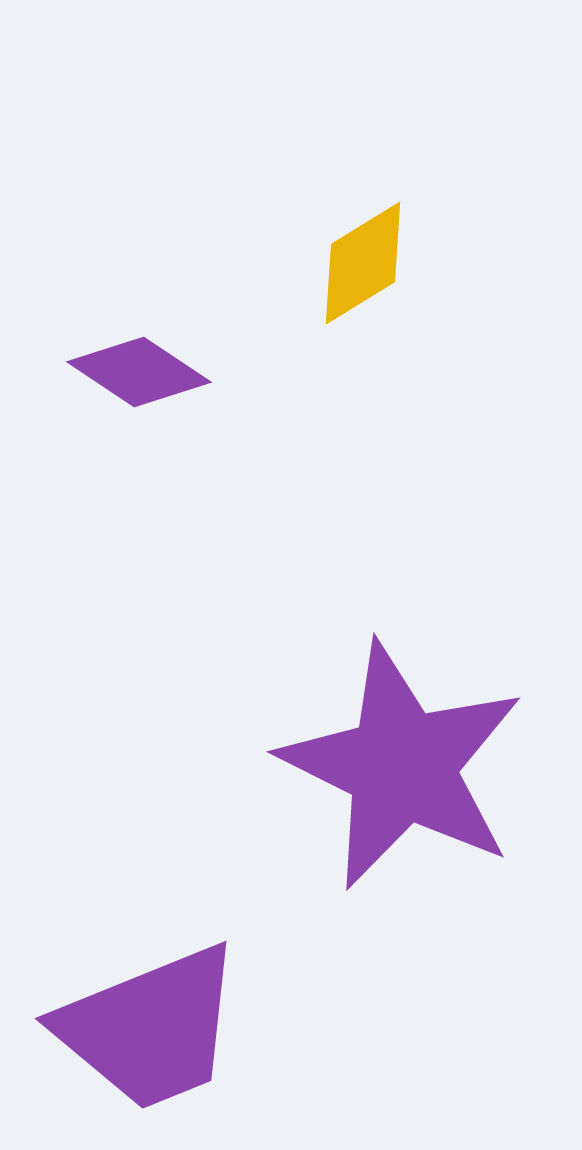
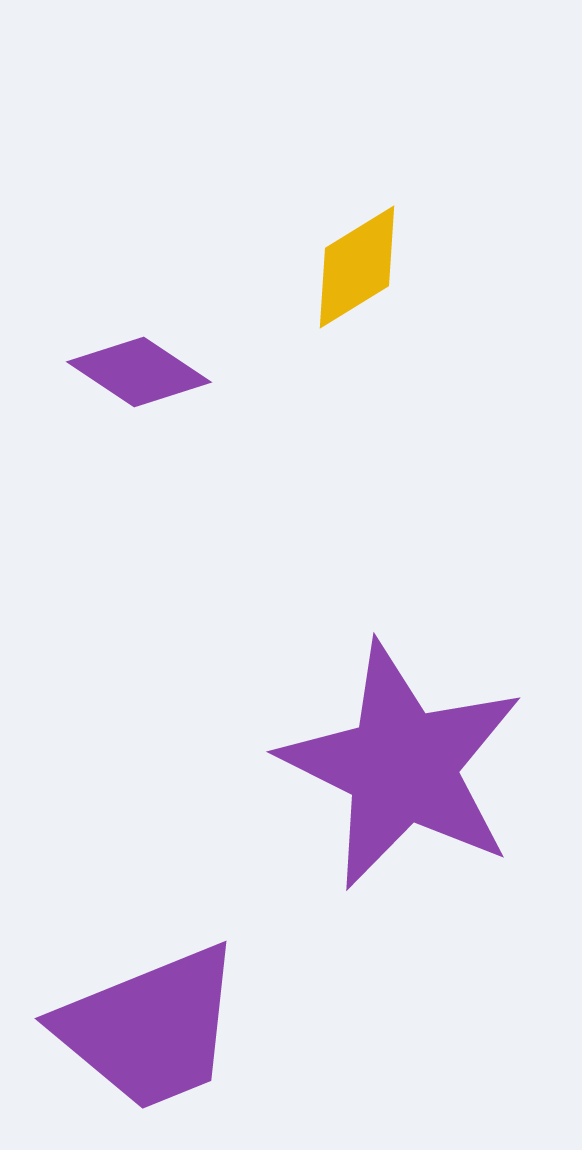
yellow diamond: moved 6 px left, 4 px down
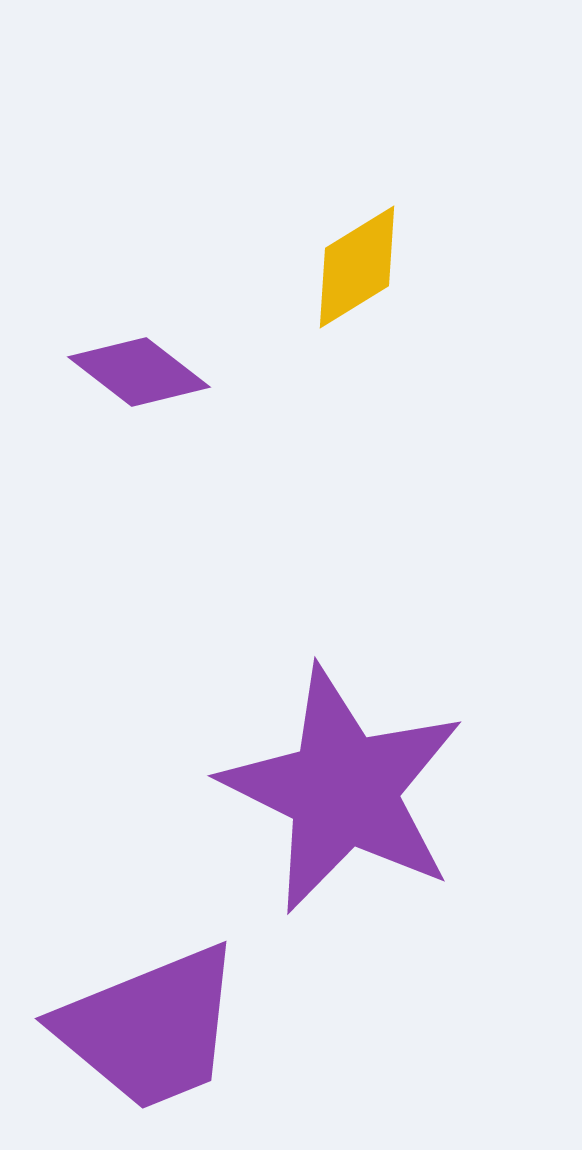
purple diamond: rotated 4 degrees clockwise
purple star: moved 59 px left, 24 px down
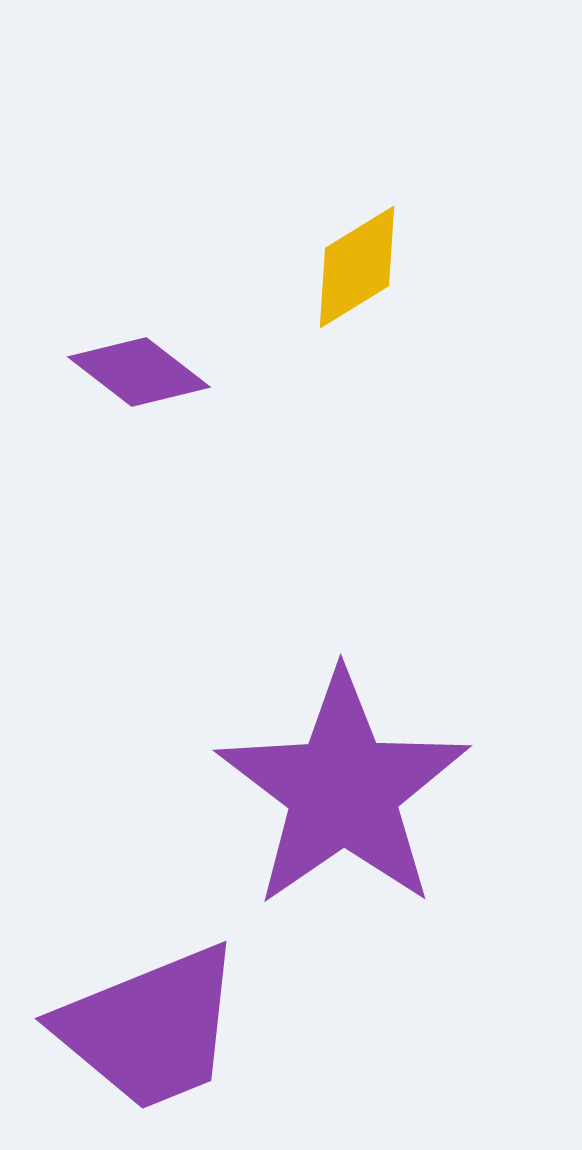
purple star: rotated 11 degrees clockwise
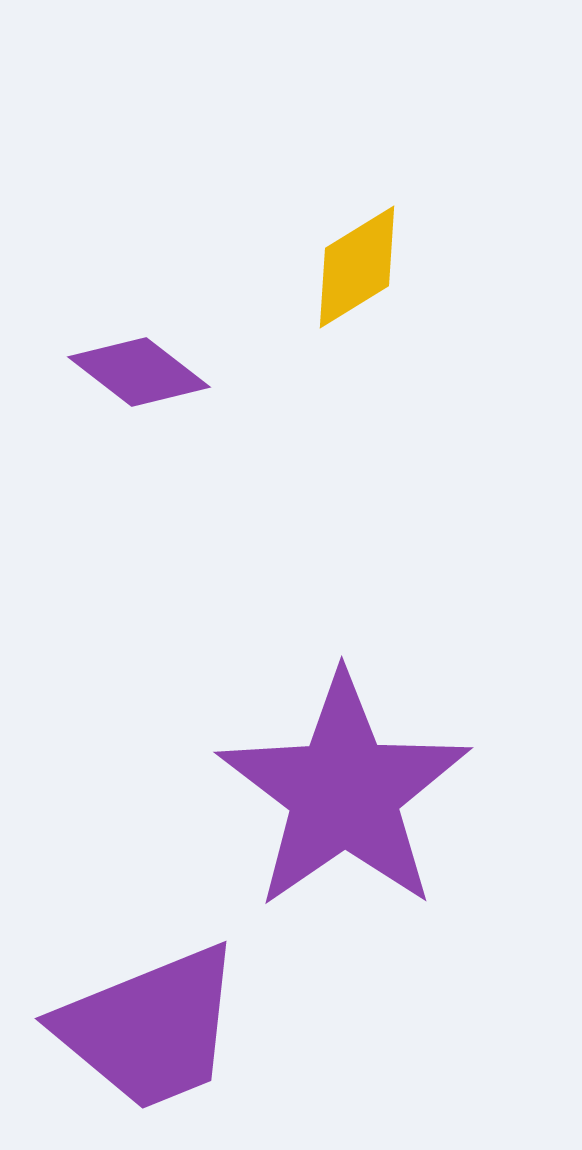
purple star: moved 1 px right, 2 px down
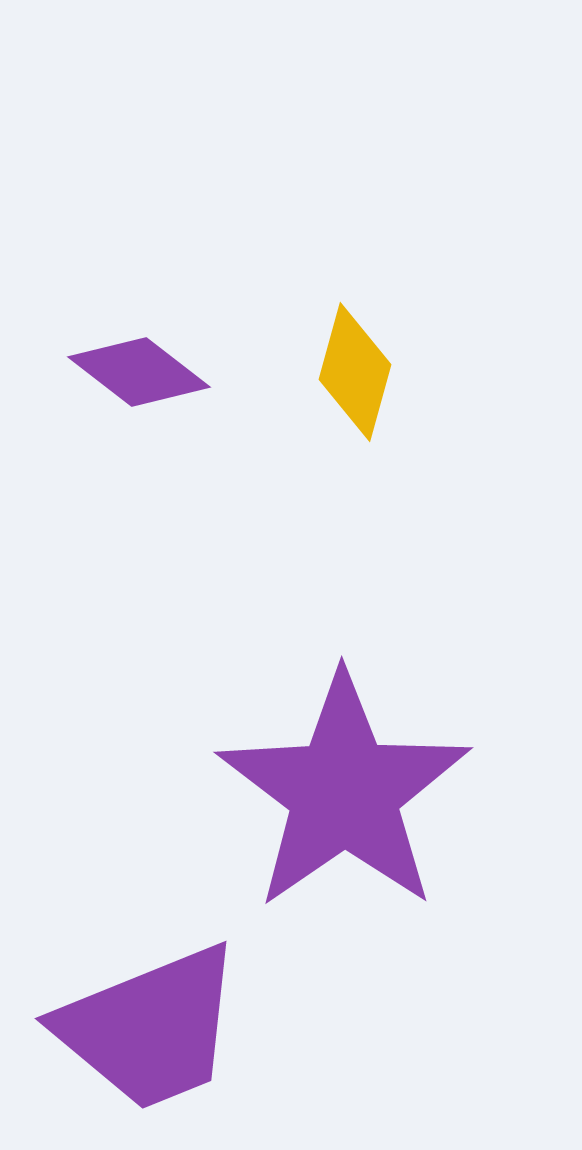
yellow diamond: moved 2 px left, 105 px down; rotated 43 degrees counterclockwise
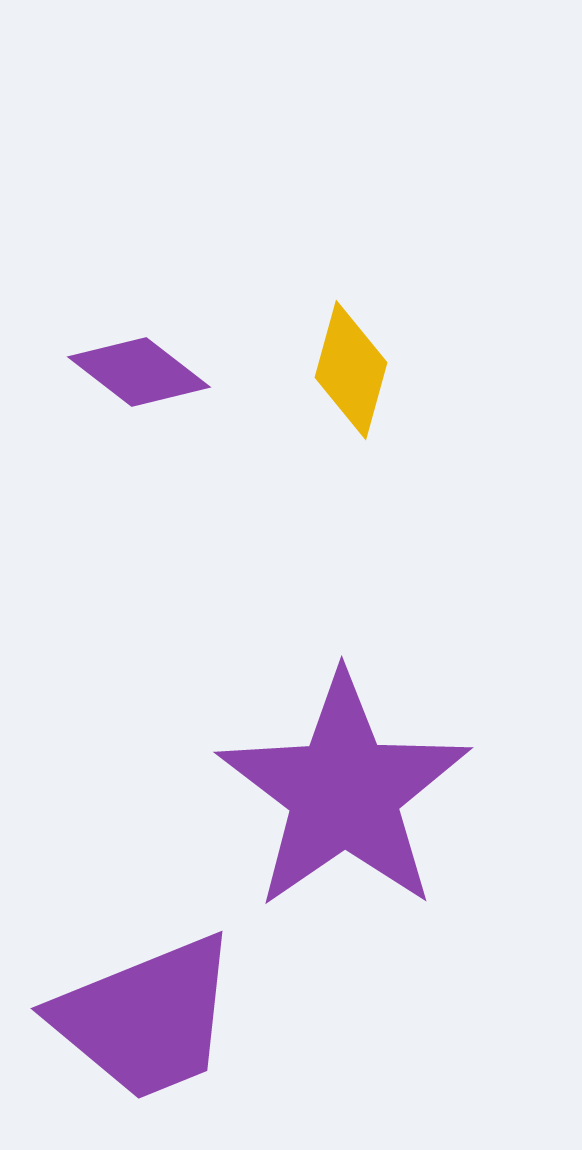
yellow diamond: moved 4 px left, 2 px up
purple trapezoid: moved 4 px left, 10 px up
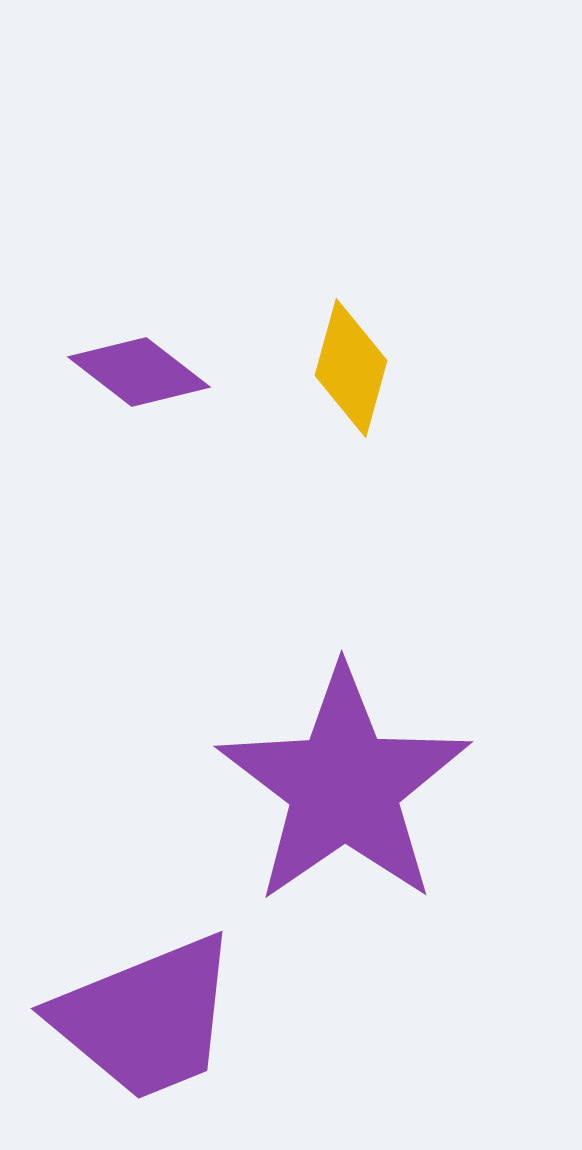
yellow diamond: moved 2 px up
purple star: moved 6 px up
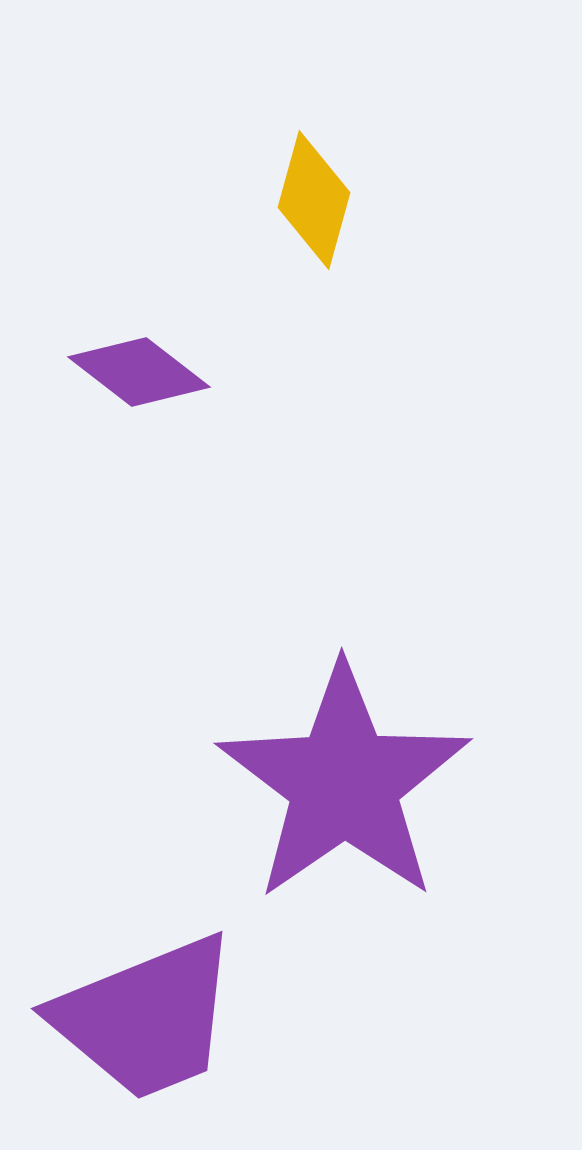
yellow diamond: moved 37 px left, 168 px up
purple star: moved 3 px up
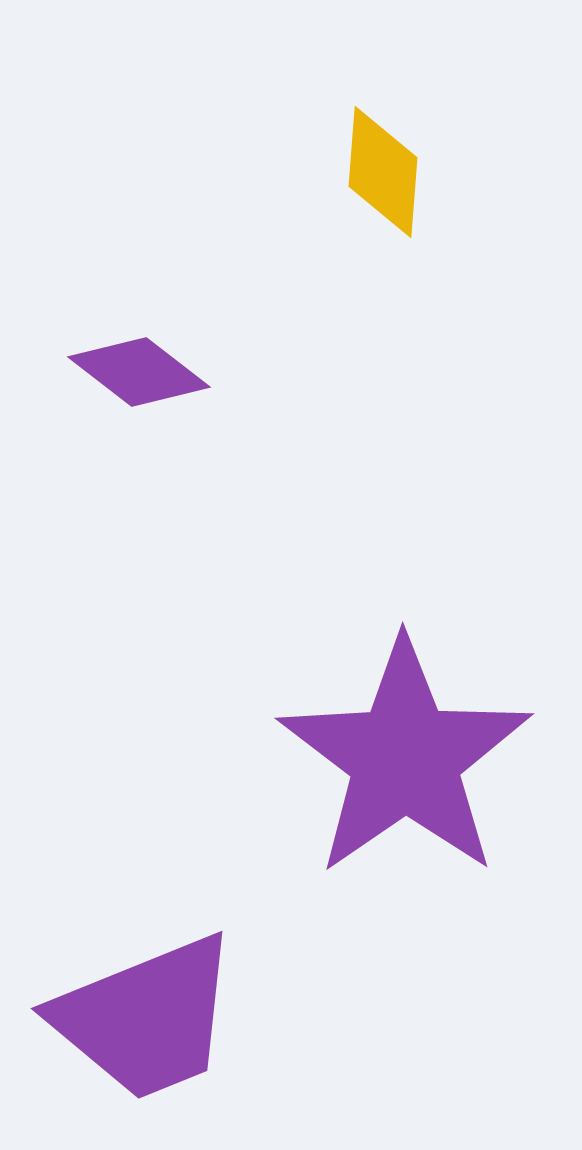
yellow diamond: moved 69 px right, 28 px up; rotated 11 degrees counterclockwise
purple star: moved 61 px right, 25 px up
